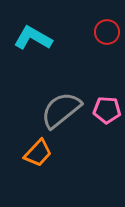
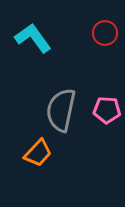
red circle: moved 2 px left, 1 px down
cyan L-shape: rotated 24 degrees clockwise
gray semicircle: rotated 39 degrees counterclockwise
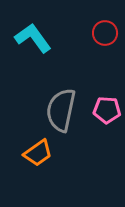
orange trapezoid: rotated 12 degrees clockwise
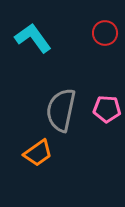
pink pentagon: moved 1 px up
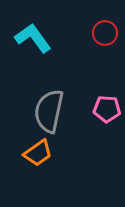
gray semicircle: moved 12 px left, 1 px down
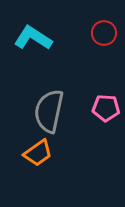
red circle: moved 1 px left
cyan L-shape: rotated 21 degrees counterclockwise
pink pentagon: moved 1 px left, 1 px up
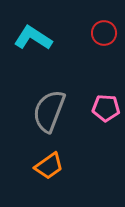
gray semicircle: rotated 9 degrees clockwise
orange trapezoid: moved 11 px right, 13 px down
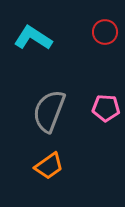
red circle: moved 1 px right, 1 px up
